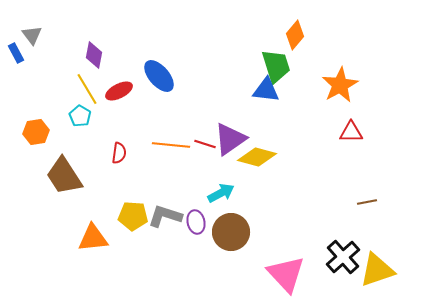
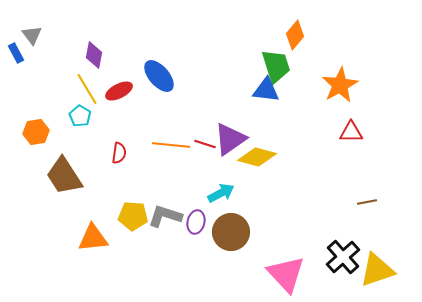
purple ellipse: rotated 25 degrees clockwise
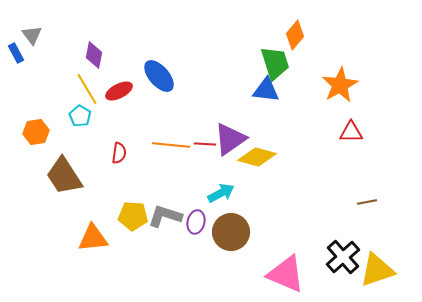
green trapezoid: moved 1 px left, 3 px up
red line: rotated 15 degrees counterclockwise
pink triangle: rotated 24 degrees counterclockwise
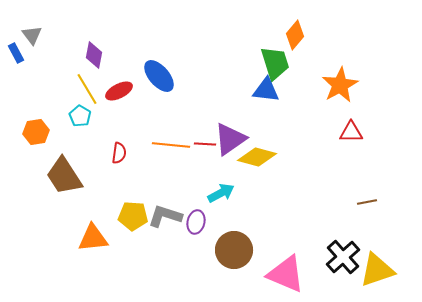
brown circle: moved 3 px right, 18 px down
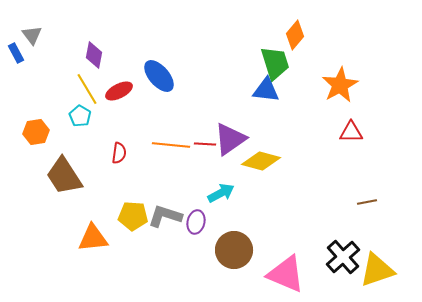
yellow diamond: moved 4 px right, 4 px down
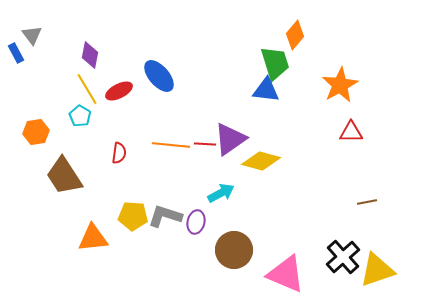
purple diamond: moved 4 px left
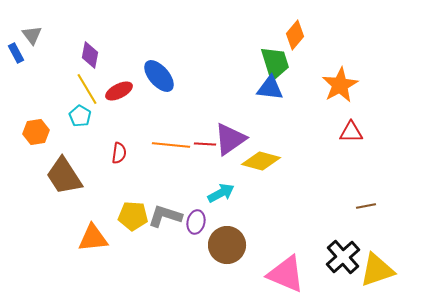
blue triangle: moved 4 px right, 2 px up
brown line: moved 1 px left, 4 px down
brown circle: moved 7 px left, 5 px up
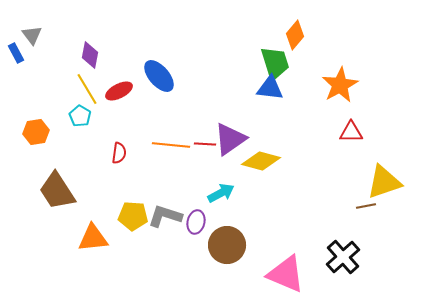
brown trapezoid: moved 7 px left, 15 px down
yellow triangle: moved 7 px right, 88 px up
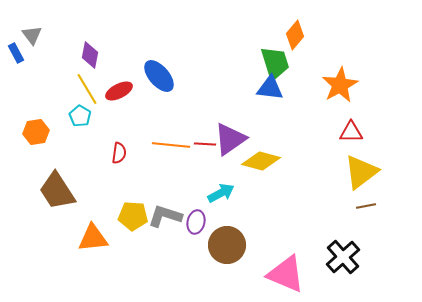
yellow triangle: moved 23 px left, 10 px up; rotated 18 degrees counterclockwise
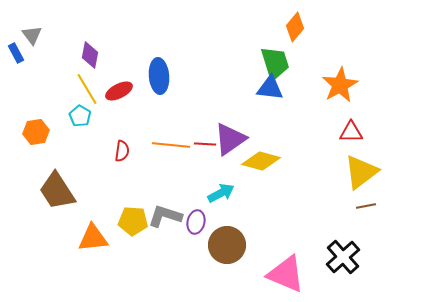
orange diamond: moved 8 px up
blue ellipse: rotated 36 degrees clockwise
red semicircle: moved 3 px right, 2 px up
yellow pentagon: moved 5 px down
